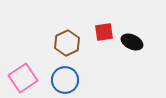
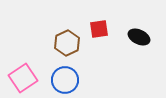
red square: moved 5 px left, 3 px up
black ellipse: moved 7 px right, 5 px up
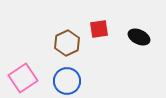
blue circle: moved 2 px right, 1 px down
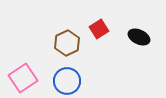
red square: rotated 24 degrees counterclockwise
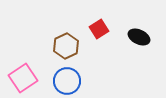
brown hexagon: moved 1 px left, 3 px down
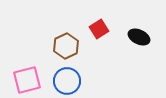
pink square: moved 4 px right, 2 px down; rotated 20 degrees clockwise
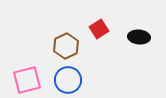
black ellipse: rotated 20 degrees counterclockwise
blue circle: moved 1 px right, 1 px up
